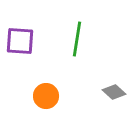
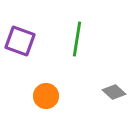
purple square: rotated 16 degrees clockwise
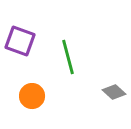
green line: moved 9 px left, 18 px down; rotated 24 degrees counterclockwise
orange circle: moved 14 px left
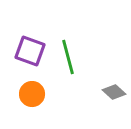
purple square: moved 10 px right, 10 px down
orange circle: moved 2 px up
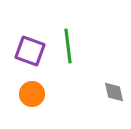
green line: moved 11 px up; rotated 8 degrees clockwise
gray diamond: rotated 35 degrees clockwise
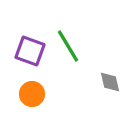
green line: rotated 24 degrees counterclockwise
gray diamond: moved 4 px left, 10 px up
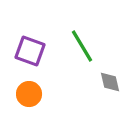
green line: moved 14 px right
orange circle: moved 3 px left
